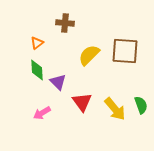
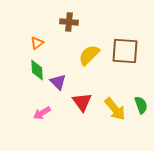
brown cross: moved 4 px right, 1 px up
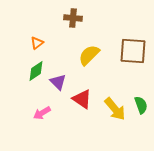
brown cross: moved 4 px right, 4 px up
brown square: moved 8 px right
green diamond: moved 1 px left, 1 px down; rotated 60 degrees clockwise
red triangle: moved 3 px up; rotated 20 degrees counterclockwise
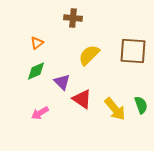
green diamond: rotated 10 degrees clockwise
purple triangle: moved 4 px right
pink arrow: moved 2 px left
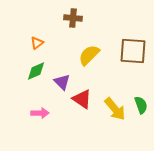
pink arrow: rotated 150 degrees counterclockwise
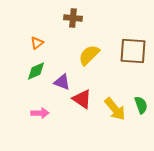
purple triangle: rotated 24 degrees counterclockwise
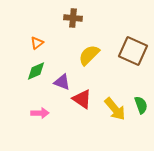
brown square: rotated 20 degrees clockwise
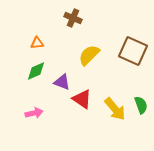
brown cross: rotated 18 degrees clockwise
orange triangle: rotated 32 degrees clockwise
pink arrow: moved 6 px left; rotated 12 degrees counterclockwise
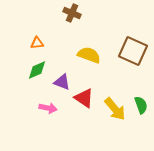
brown cross: moved 1 px left, 5 px up
yellow semicircle: rotated 65 degrees clockwise
green diamond: moved 1 px right, 1 px up
red triangle: moved 2 px right, 1 px up
pink arrow: moved 14 px right, 5 px up; rotated 24 degrees clockwise
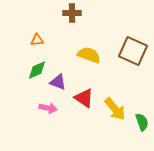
brown cross: rotated 24 degrees counterclockwise
orange triangle: moved 3 px up
purple triangle: moved 4 px left
green semicircle: moved 1 px right, 17 px down
